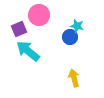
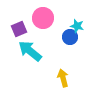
pink circle: moved 4 px right, 3 px down
cyan arrow: moved 2 px right
yellow arrow: moved 11 px left
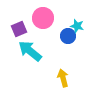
blue circle: moved 2 px left, 1 px up
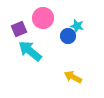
yellow arrow: moved 10 px right, 1 px up; rotated 48 degrees counterclockwise
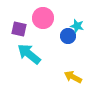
purple square: rotated 35 degrees clockwise
cyan arrow: moved 1 px left, 3 px down
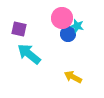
pink circle: moved 19 px right
blue circle: moved 2 px up
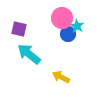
cyan star: rotated 16 degrees clockwise
yellow arrow: moved 12 px left
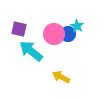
pink circle: moved 8 px left, 16 px down
cyan arrow: moved 2 px right, 3 px up
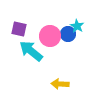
pink circle: moved 4 px left, 2 px down
yellow arrow: moved 1 px left, 7 px down; rotated 24 degrees counterclockwise
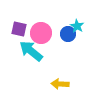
pink circle: moved 9 px left, 3 px up
